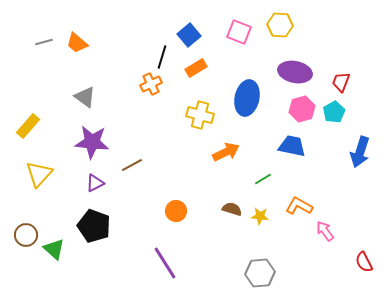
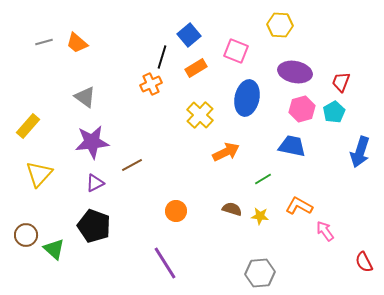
pink square: moved 3 px left, 19 px down
yellow cross: rotated 28 degrees clockwise
purple star: rotated 12 degrees counterclockwise
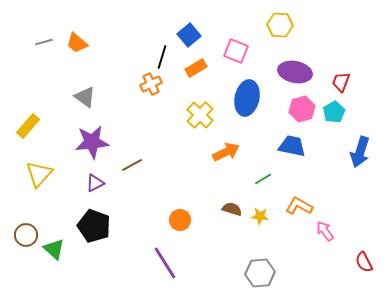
orange circle: moved 4 px right, 9 px down
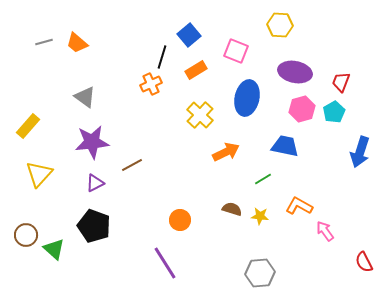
orange rectangle: moved 2 px down
blue trapezoid: moved 7 px left
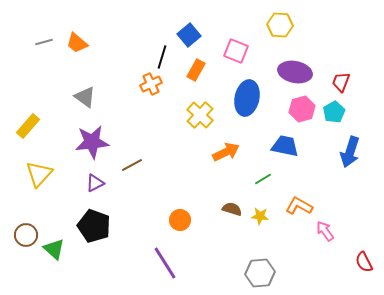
orange rectangle: rotated 30 degrees counterclockwise
blue arrow: moved 10 px left
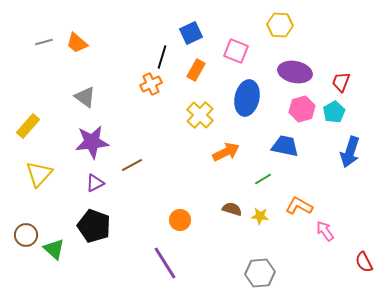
blue square: moved 2 px right, 2 px up; rotated 15 degrees clockwise
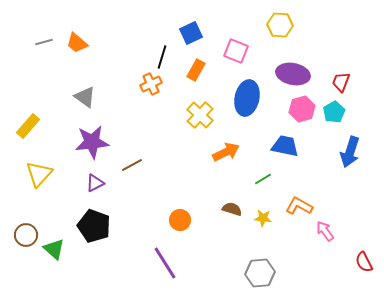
purple ellipse: moved 2 px left, 2 px down
yellow star: moved 3 px right, 2 px down
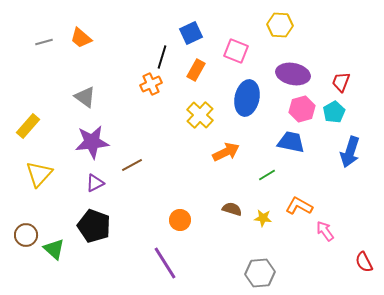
orange trapezoid: moved 4 px right, 5 px up
blue trapezoid: moved 6 px right, 4 px up
green line: moved 4 px right, 4 px up
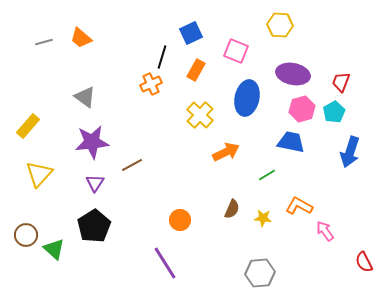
purple triangle: rotated 30 degrees counterclockwise
brown semicircle: rotated 96 degrees clockwise
black pentagon: rotated 20 degrees clockwise
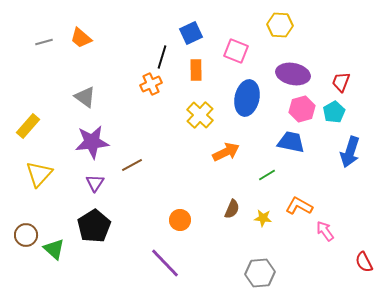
orange rectangle: rotated 30 degrees counterclockwise
purple line: rotated 12 degrees counterclockwise
